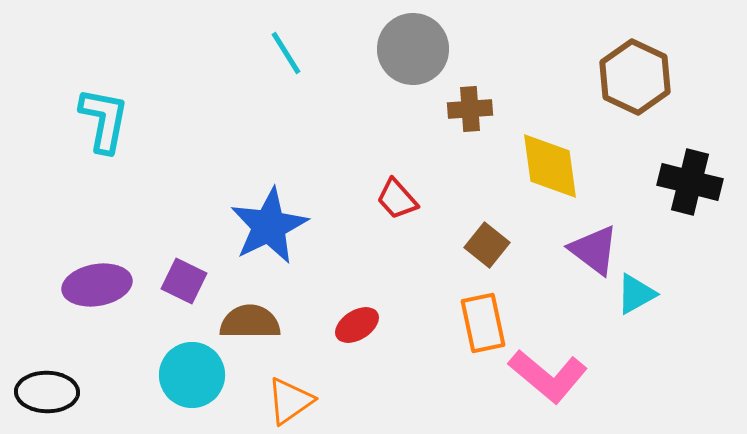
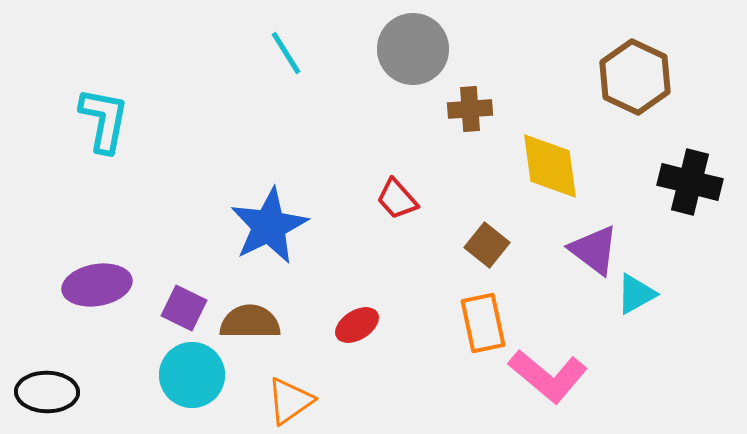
purple square: moved 27 px down
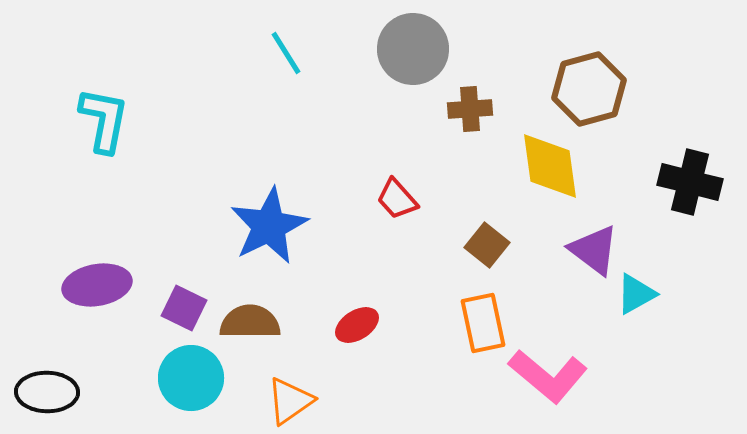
brown hexagon: moved 46 px left, 12 px down; rotated 20 degrees clockwise
cyan circle: moved 1 px left, 3 px down
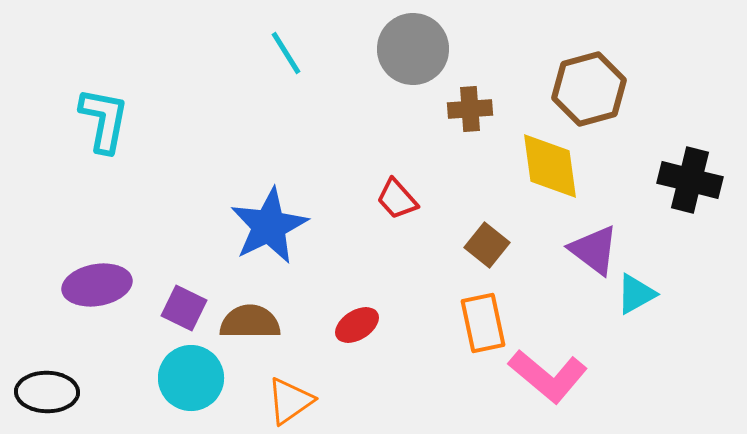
black cross: moved 2 px up
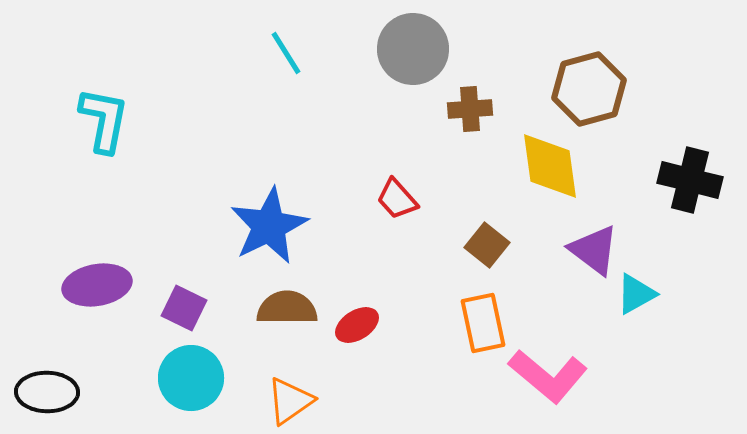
brown semicircle: moved 37 px right, 14 px up
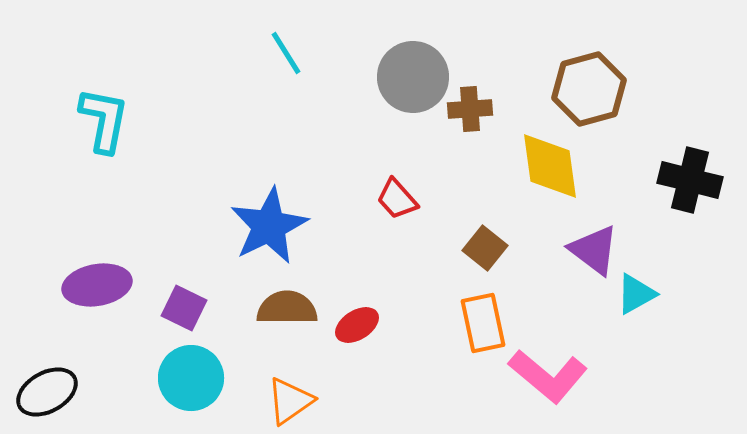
gray circle: moved 28 px down
brown square: moved 2 px left, 3 px down
black ellipse: rotated 30 degrees counterclockwise
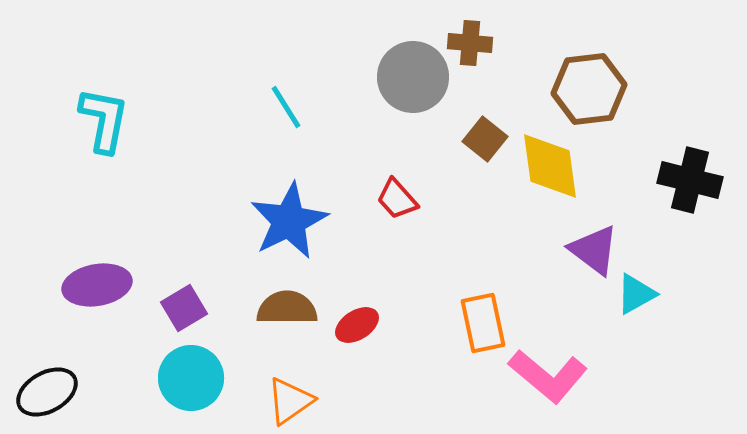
cyan line: moved 54 px down
brown hexagon: rotated 8 degrees clockwise
brown cross: moved 66 px up; rotated 9 degrees clockwise
blue star: moved 20 px right, 5 px up
brown square: moved 109 px up
purple square: rotated 33 degrees clockwise
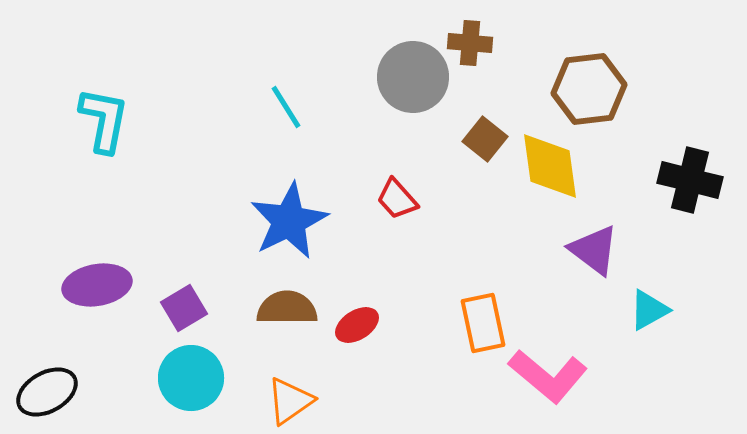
cyan triangle: moved 13 px right, 16 px down
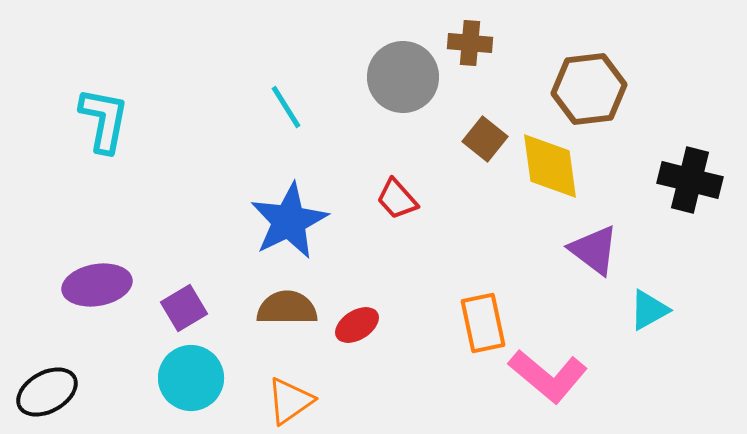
gray circle: moved 10 px left
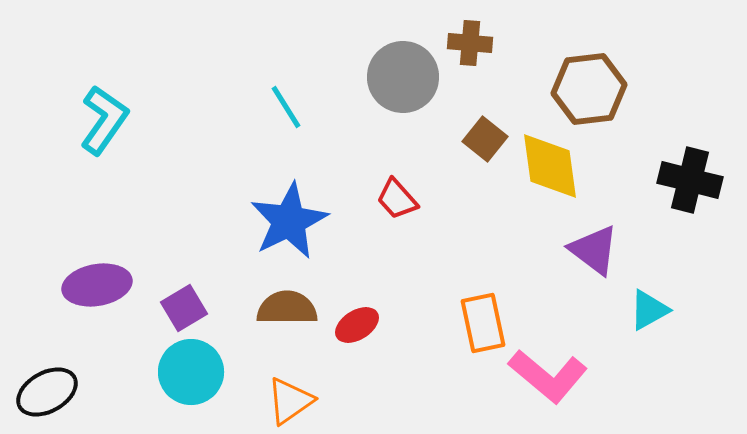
cyan L-shape: rotated 24 degrees clockwise
cyan circle: moved 6 px up
